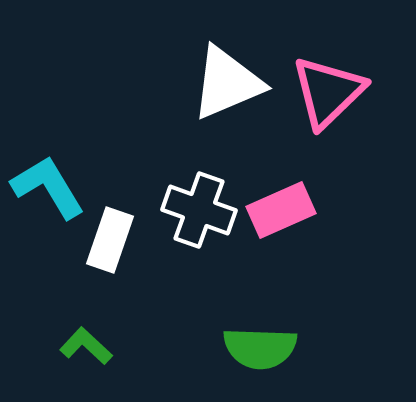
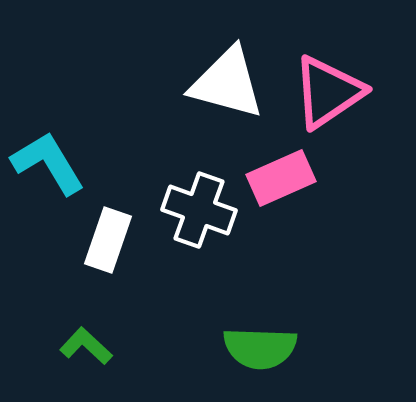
white triangle: rotated 38 degrees clockwise
pink triangle: rotated 10 degrees clockwise
cyan L-shape: moved 24 px up
pink rectangle: moved 32 px up
white rectangle: moved 2 px left
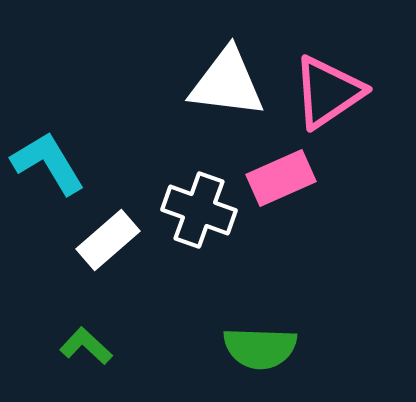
white triangle: rotated 8 degrees counterclockwise
white rectangle: rotated 30 degrees clockwise
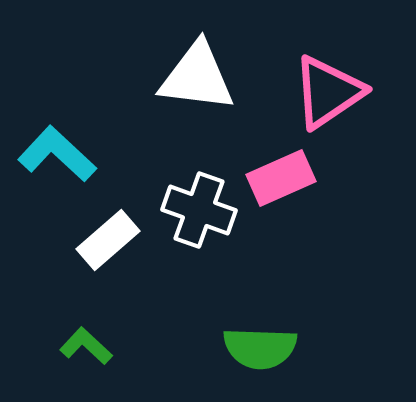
white triangle: moved 30 px left, 6 px up
cyan L-shape: moved 9 px right, 9 px up; rotated 16 degrees counterclockwise
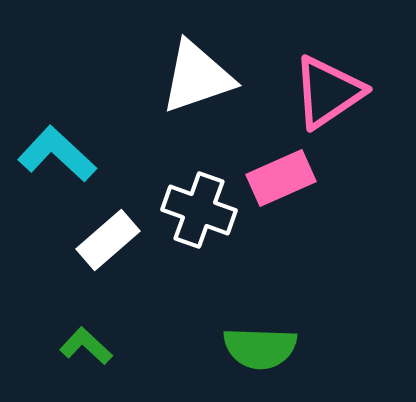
white triangle: rotated 26 degrees counterclockwise
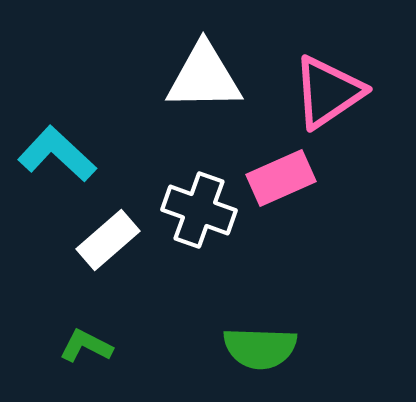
white triangle: moved 7 px right; rotated 18 degrees clockwise
green L-shape: rotated 16 degrees counterclockwise
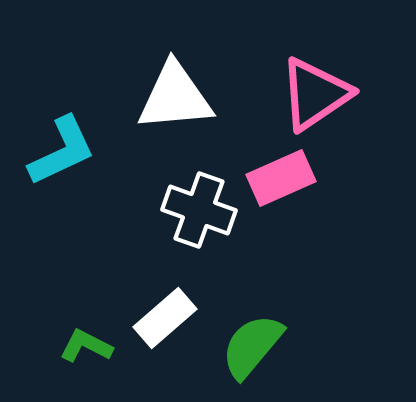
white triangle: moved 29 px left, 20 px down; rotated 4 degrees counterclockwise
pink triangle: moved 13 px left, 2 px down
cyan L-shape: moved 5 px right, 3 px up; rotated 112 degrees clockwise
white rectangle: moved 57 px right, 78 px down
green semicircle: moved 8 px left, 2 px up; rotated 128 degrees clockwise
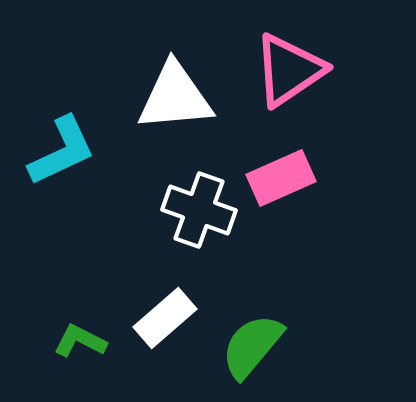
pink triangle: moved 26 px left, 24 px up
green L-shape: moved 6 px left, 5 px up
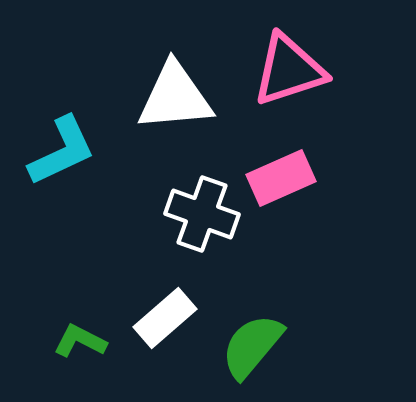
pink triangle: rotated 16 degrees clockwise
white cross: moved 3 px right, 4 px down
